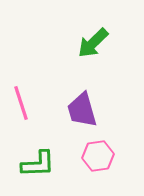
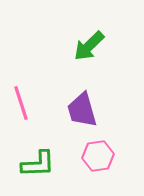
green arrow: moved 4 px left, 3 px down
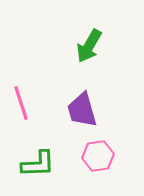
green arrow: rotated 16 degrees counterclockwise
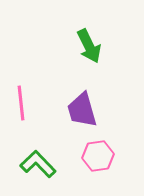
green arrow: rotated 56 degrees counterclockwise
pink line: rotated 12 degrees clockwise
green L-shape: rotated 132 degrees counterclockwise
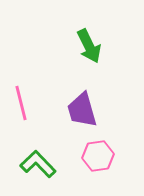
pink line: rotated 8 degrees counterclockwise
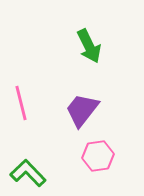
purple trapezoid: rotated 54 degrees clockwise
green L-shape: moved 10 px left, 9 px down
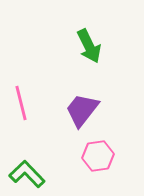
green L-shape: moved 1 px left, 1 px down
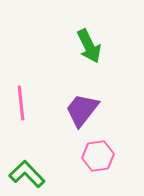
pink line: rotated 8 degrees clockwise
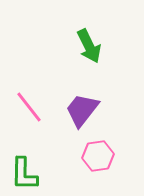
pink line: moved 8 px right, 4 px down; rotated 32 degrees counterclockwise
green L-shape: moved 3 px left; rotated 135 degrees counterclockwise
